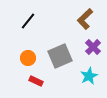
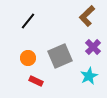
brown L-shape: moved 2 px right, 3 px up
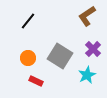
brown L-shape: rotated 10 degrees clockwise
purple cross: moved 2 px down
gray square: rotated 35 degrees counterclockwise
cyan star: moved 2 px left, 1 px up
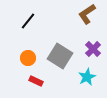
brown L-shape: moved 2 px up
cyan star: moved 2 px down
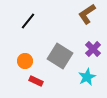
orange circle: moved 3 px left, 3 px down
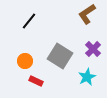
black line: moved 1 px right
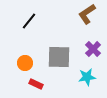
gray square: moved 1 px left, 1 px down; rotated 30 degrees counterclockwise
orange circle: moved 2 px down
cyan star: rotated 18 degrees clockwise
red rectangle: moved 3 px down
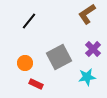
gray square: rotated 30 degrees counterclockwise
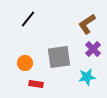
brown L-shape: moved 10 px down
black line: moved 1 px left, 2 px up
gray square: rotated 20 degrees clockwise
red rectangle: rotated 16 degrees counterclockwise
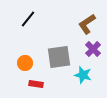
cyan star: moved 4 px left, 2 px up; rotated 24 degrees clockwise
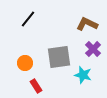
brown L-shape: rotated 60 degrees clockwise
red rectangle: moved 2 px down; rotated 48 degrees clockwise
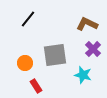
gray square: moved 4 px left, 2 px up
